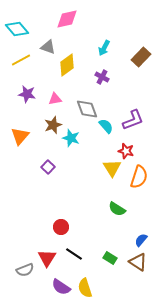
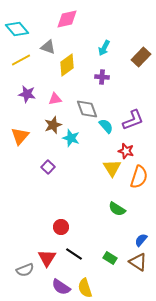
purple cross: rotated 24 degrees counterclockwise
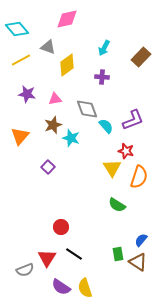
green semicircle: moved 4 px up
green rectangle: moved 8 px right, 4 px up; rotated 48 degrees clockwise
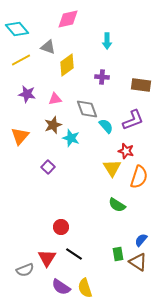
pink diamond: moved 1 px right
cyan arrow: moved 3 px right, 7 px up; rotated 28 degrees counterclockwise
brown rectangle: moved 28 px down; rotated 54 degrees clockwise
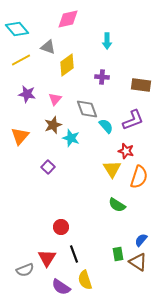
pink triangle: rotated 40 degrees counterclockwise
yellow triangle: moved 1 px down
black line: rotated 36 degrees clockwise
yellow semicircle: moved 8 px up
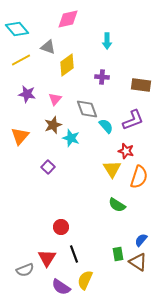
yellow semicircle: rotated 42 degrees clockwise
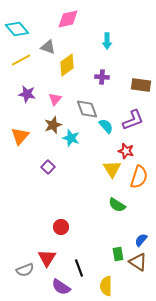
black line: moved 5 px right, 14 px down
yellow semicircle: moved 21 px right, 6 px down; rotated 24 degrees counterclockwise
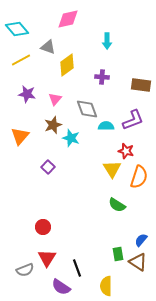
cyan semicircle: rotated 49 degrees counterclockwise
red circle: moved 18 px left
black line: moved 2 px left
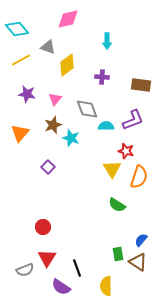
orange triangle: moved 3 px up
